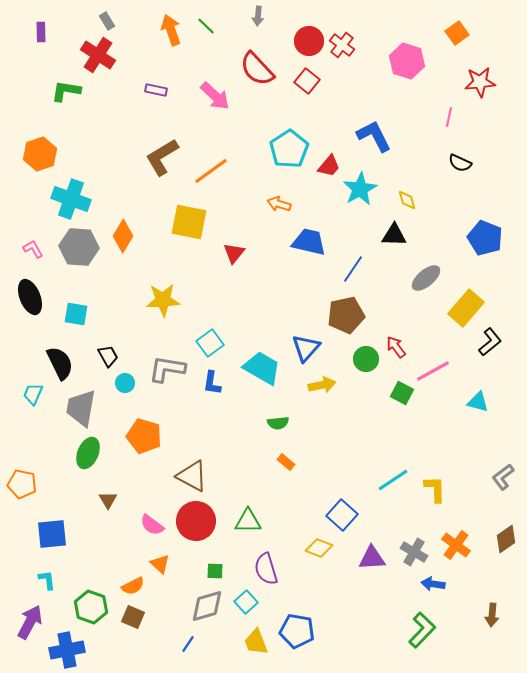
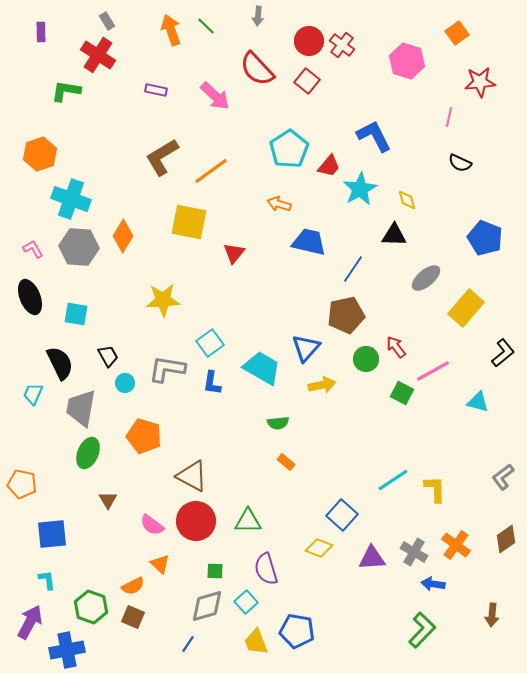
black L-shape at (490, 342): moved 13 px right, 11 px down
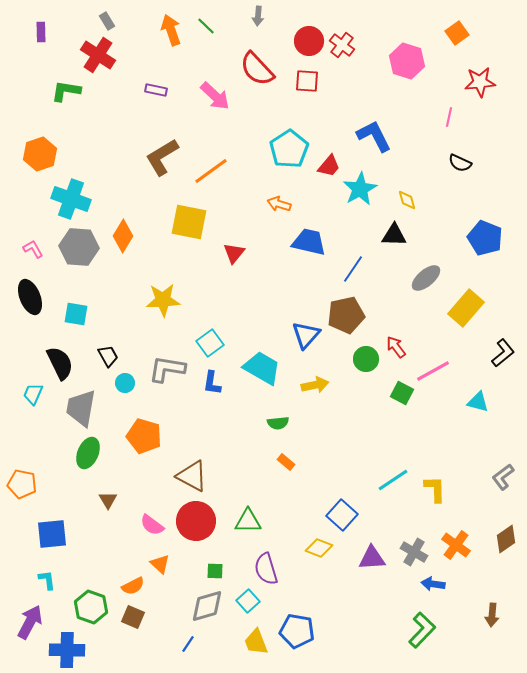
red square at (307, 81): rotated 35 degrees counterclockwise
blue triangle at (306, 348): moved 13 px up
yellow arrow at (322, 385): moved 7 px left
cyan square at (246, 602): moved 2 px right, 1 px up
blue cross at (67, 650): rotated 12 degrees clockwise
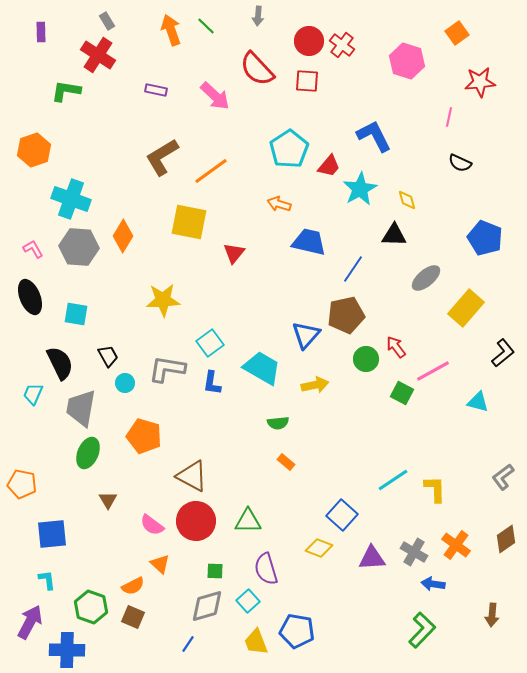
orange hexagon at (40, 154): moved 6 px left, 4 px up
